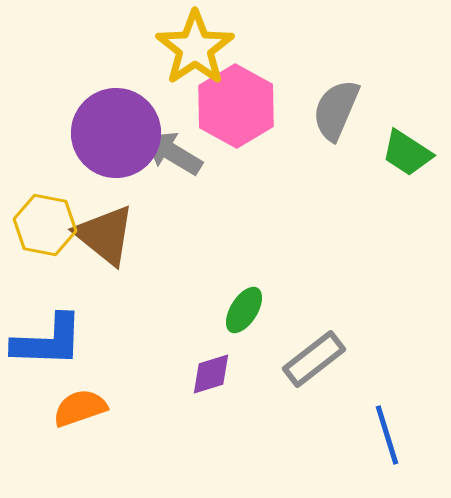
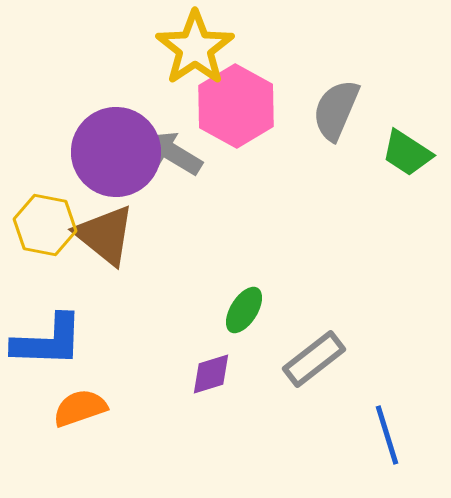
purple circle: moved 19 px down
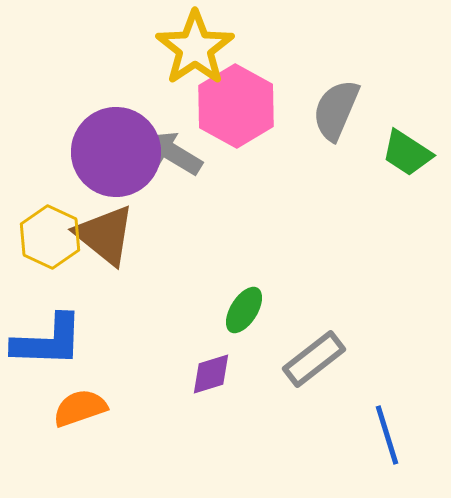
yellow hexagon: moved 5 px right, 12 px down; rotated 14 degrees clockwise
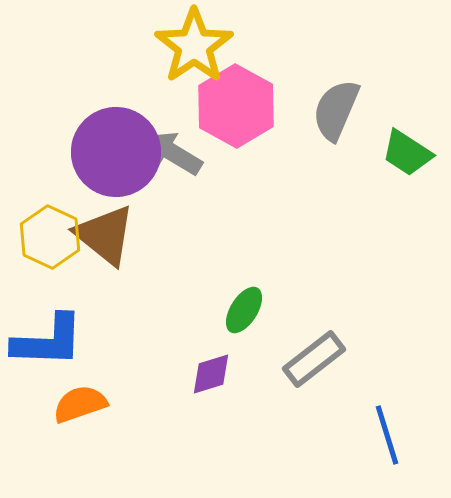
yellow star: moved 1 px left, 2 px up
orange semicircle: moved 4 px up
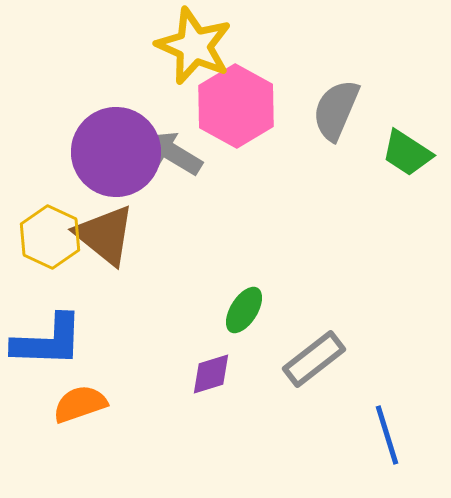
yellow star: rotated 14 degrees counterclockwise
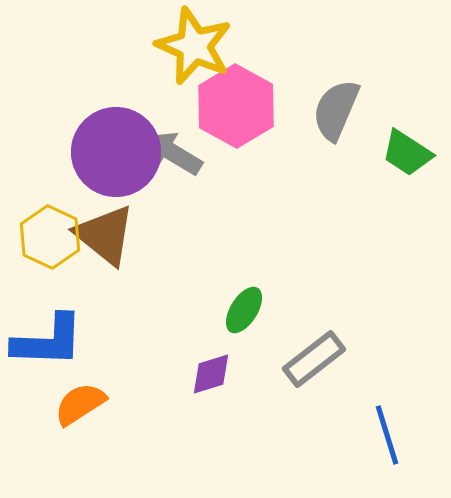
orange semicircle: rotated 14 degrees counterclockwise
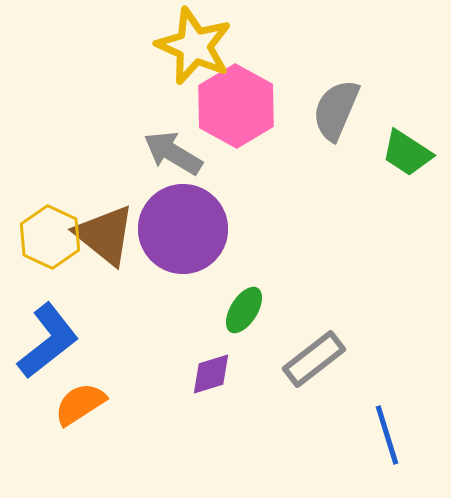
purple circle: moved 67 px right, 77 px down
blue L-shape: rotated 40 degrees counterclockwise
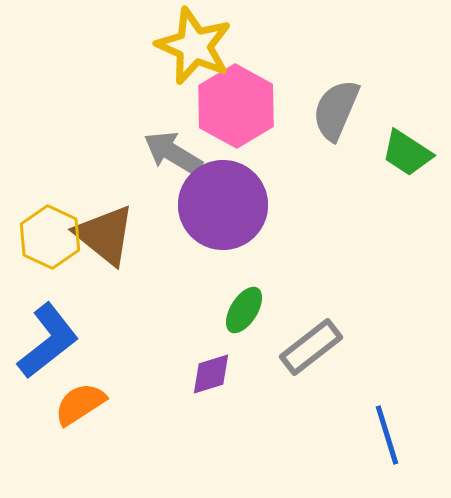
purple circle: moved 40 px right, 24 px up
gray rectangle: moved 3 px left, 12 px up
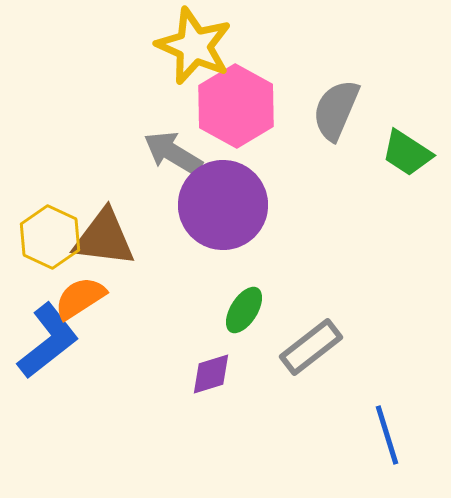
brown triangle: moved 1 px left, 3 px down; rotated 32 degrees counterclockwise
orange semicircle: moved 106 px up
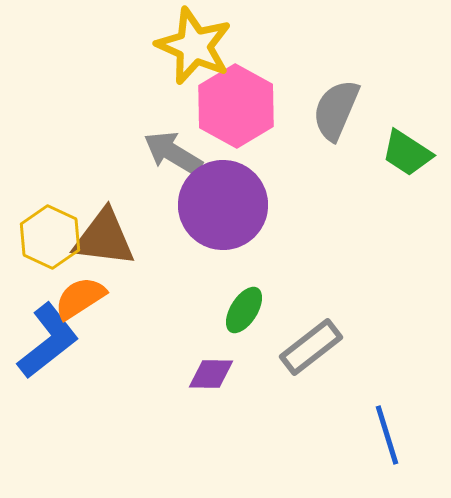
purple diamond: rotated 18 degrees clockwise
